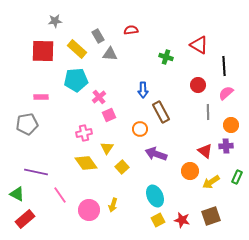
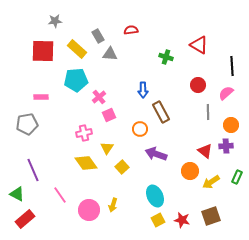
black line at (224, 66): moved 8 px right
purple line at (36, 172): moved 3 px left, 2 px up; rotated 55 degrees clockwise
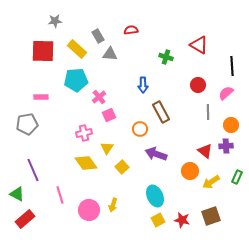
blue arrow at (143, 90): moved 5 px up
pink line at (60, 195): rotated 18 degrees clockwise
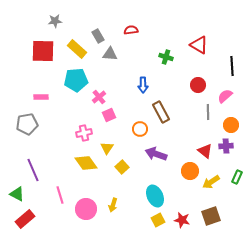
pink semicircle at (226, 93): moved 1 px left, 3 px down
pink circle at (89, 210): moved 3 px left, 1 px up
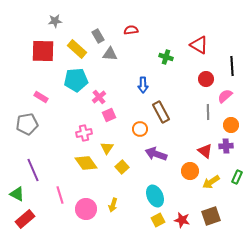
red circle at (198, 85): moved 8 px right, 6 px up
pink rectangle at (41, 97): rotated 32 degrees clockwise
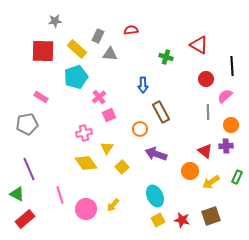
gray rectangle at (98, 36): rotated 56 degrees clockwise
cyan pentagon at (76, 80): moved 3 px up; rotated 15 degrees counterclockwise
purple line at (33, 170): moved 4 px left, 1 px up
yellow arrow at (113, 205): rotated 24 degrees clockwise
